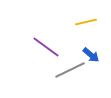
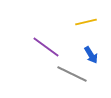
blue arrow: rotated 18 degrees clockwise
gray line: moved 2 px right, 4 px down; rotated 52 degrees clockwise
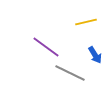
blue arrow: moved 4 px right
gray line: moved 2 px left, 1 px up
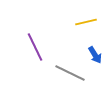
purple line: moved 11 px left; rotated 28 degrees clockwise
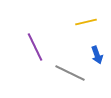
blue arrow: moved 2 px right; rotated 12 degrees clockwise
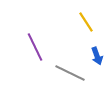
yellow line: rotated 70 degrees clockwise
blue arrow: moved 1 px down
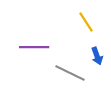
purple line: moved 1 px left; rotated 64 degrees counterclockwise
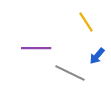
purple line: moved 2 px right, 1 px down
blue arrow: rotated 60 degrees clockwise
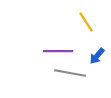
purple line: moved 22 px right, 3 px down
gray line: rotated 16 degrees counterclockwise
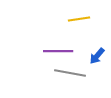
yellow line: moved 7 px left, 3 px up; rotated 65 degrees counterclockwise
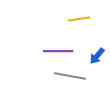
gray line: moved 3 px down
